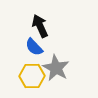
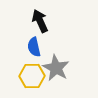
black arrow: moved 5 px up
blue semicircle: rotated 30 degrees clockwise
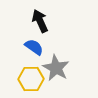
blue semicircle: rotated 138 degrees clockwise
yellow hexagon: moved 1 px left, 3 px down
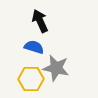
blue semicircle: rotated 18 degrees counterclockwise
gray star: rotated 16 degrees counterclockwise
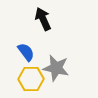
black arrow: moved 3 px right, 2 px up
blue semicircle: moved 8 px left, 5 px down; rotated 36 degrees clockwise
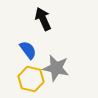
blue semicircle: moved 2 px right, 2 px up
yellow hexagon: rotated 15 degrees clockwise
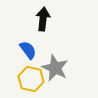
black arrow: rotated 30 degrees clockwise
gray star: moved 1 px left; rotated 12 degrees clockwise
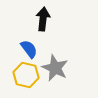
blue semicircle: moved 1 px right, 1 px up
yellow hexagon: moved 5 px left, 4 px up
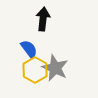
yellow hexagon: moved 9 px right, 5 px up; rotated 15 degrees clockwise
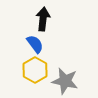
blue semicircle: moved 6 px right, 5 px up
gray star: moved 10 px right, 13 px down; rotated 12 degrees counterclockwise
